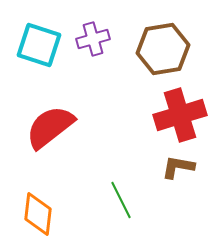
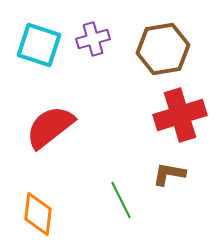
brown L-shape: moved 9 px left, 7 px down
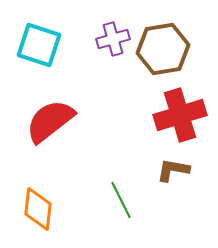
purple cross: moved 20 px right
red semicircle: moved 6 px up
brown L-shape: moved 4 px right, 4 px up
orange diamond: moved 5 px up
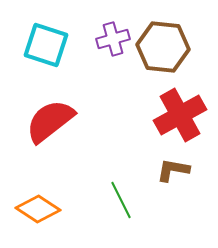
cyan square: moved 7 px right
brown hexagon: moved 2 px up; rotated 15 degrees clockwise
red cross: rotated 12 degrees counterclockwise
orange diamond: rotated 63 degrees counterclockwise
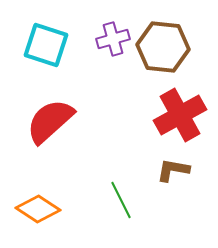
red semicircle: rotated 4 degrees counterclockwise
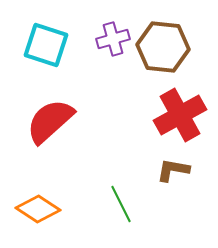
green line: moved 4 px down
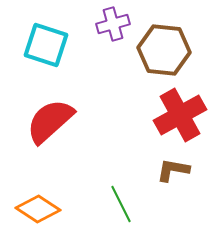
purple cross: moved 15 px up
brown hexagon: moved 1 px right, 3 px down
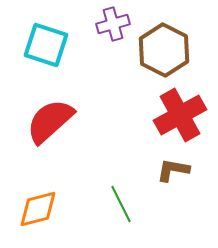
brown hexagon: rotated 21 degrees clockwise
orange diamond: rotated 48 degrees counterclockwise
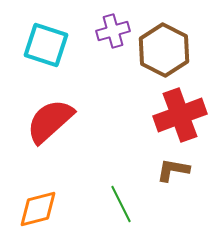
purple cross: moved 7 px down
red cross: rotated 9 degrees clockwise
